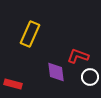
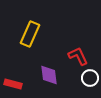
red L-shape: rotated 45 degrees clockwise
purple diamond: moved 7 px left, 3 px down
white circle: moved 1 px down
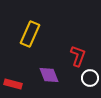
red L-shape: rotated 45 degrees clockwise
purple diamond: rotated 15 degrees counterclockwise
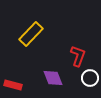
yellow rectangle: moved 1 px right; rotated 20 degrees clockwise
purple diamond: moved 4 px right, 3 px down
red rectangle: moved 1 px down
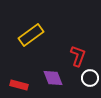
yellow rectangle: moved 1 px down; rotated 10 degrees clockwise
red rectangle: moved 6 px right
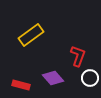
purple diamond: rotated 20 degrees counterclockwise
red rectangle: moved 2 px right
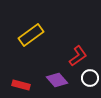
red L-shape: rotated 35 degrees clockwise
purple diamond: moved 4 px right, 2 px down
